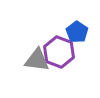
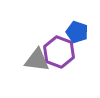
blue pentagon: rotated 15 degrees counterclockwise
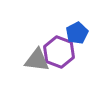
blue pentagon: moved 1 px down; rotated 25 degrees clockwise
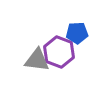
blue pentagon: rotated 25 degrees clockwise
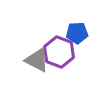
gray triangle: rotated 20 degrees clockwise
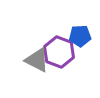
blue pentagon: moved 3 px right, 3 px down
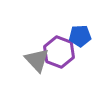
gray triangle: rotated 20 degrees clockwise
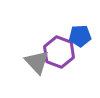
gray triangle: moved 2 px down
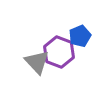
blue pentagon: rotated 20 degrees counterclockwise
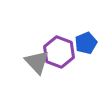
blue pentagon: moved 6 px right, 7 px down
